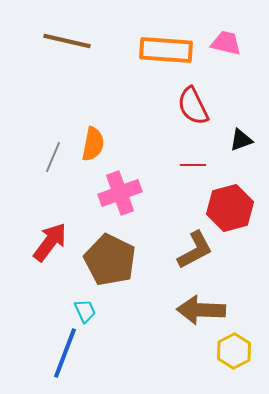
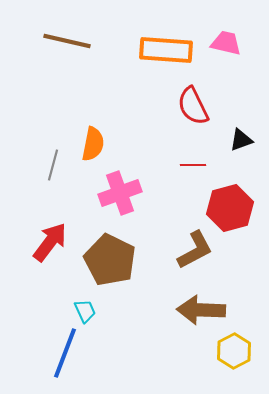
gray line: moved 8 px down; rotated 8 degrees counterclockwise
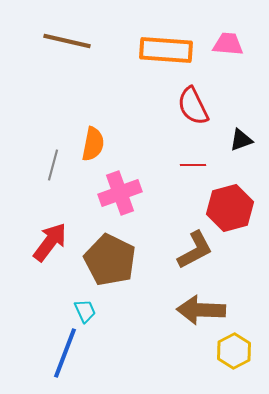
pink trapezoid: moved 2 px right, 1 px down; rotated 8 degrees counterclockwise
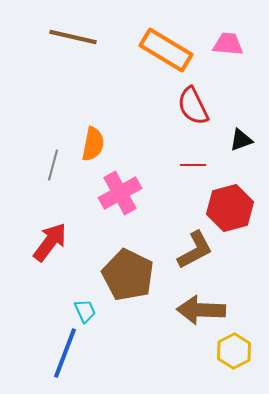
brown line: moved 6 px right, 4 px up
orange rectangle: rotated 27 degrees clockwise
pink cross: rotated 9 degrees counterclockwise
brown pentagon: moved 18 px right, 15 px down
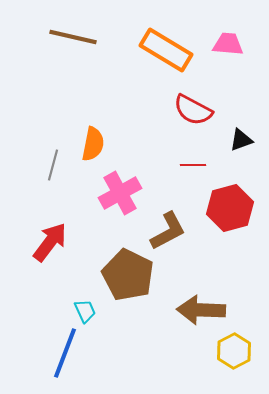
red semicircle: moved 4 px down; rotated 36 degrees counterclockwise
brown L-shape: moved 27 px left, 19 px up
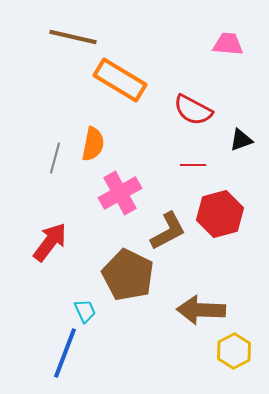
orange rectangle: moved 46 px left, 30 px down
gray line: moved 2 px right, 7 px up
red hexagon: moved 10 px left, 6 px down
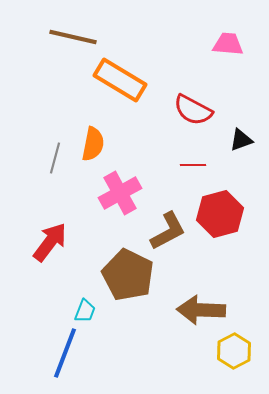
cyan trapezoid: rotated 45 degrees clockwise
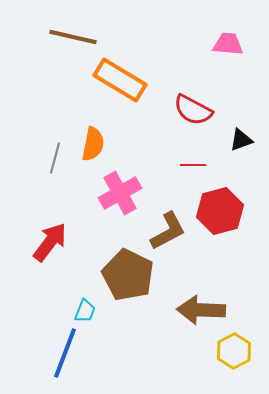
red hexagon: moved 3 px up
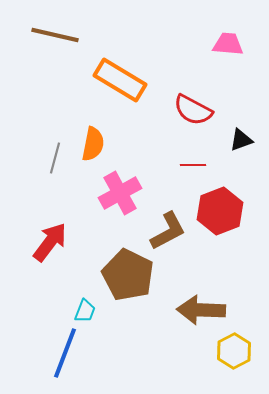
brown line: moved 18 px left, 2 px up
red hexagon: rotated 6 degrees counterclockwise
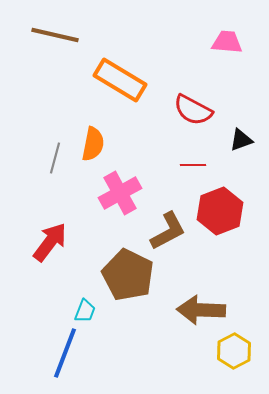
pink trapezoid: moved 1 px left, 2 px up
